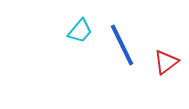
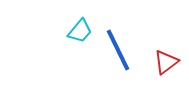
blue line: moved 4 px left, 5 px down
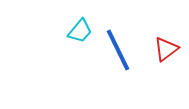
red triangle: moved 13 px up
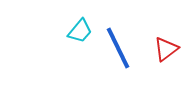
blue line: moved 2 px up
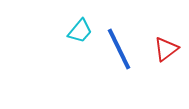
blue line: moved 1 px right, 1 px down
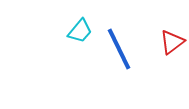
red triangle: moved 6 px right, 7 px up
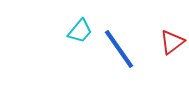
blue line: rotated 9 degrees counterclockwise
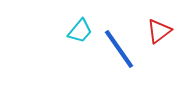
red triangle: moved 13 px left, 11 px up
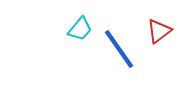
cyan trapezoid: moved 2 px up
